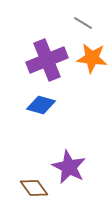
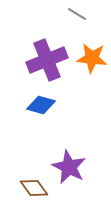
gray line: moved 6 px left, 9 px up
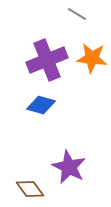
brown diamond: moved 4 px left, 1 px down
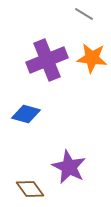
gray line: moved 7 px right
blue diamond: moved 15 px left, 9 px down
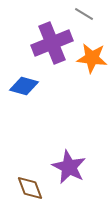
purple cross: moved 5 px right, 17 px up
blue diamond: moved 2 px left, 28 px up
brown diamond: moved 1 px up; rotated 16 degrees clockwise
